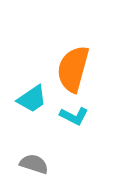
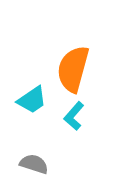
cyan trapezoid: moved 1 px down
cyan L-shape: rotated 104 degrees clockwise
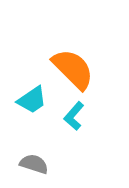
orange semicircle: rotated 120 degrees clockwise
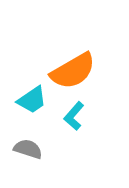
orange semicircle: moved 2 px down; rotated 105 degrees clockwise
gray semicircle: moved 6 px left, 15 px up
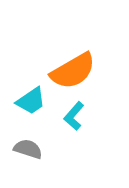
cyan trapezoid: moved 1 px left, 1 px down
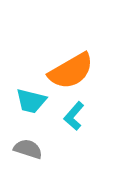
orange semicircle: moved 2 px left
cyan trapezoid: rotated 48 degrees clockwise
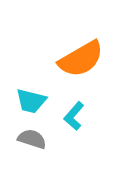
orange semicircle: moved 10 px right, 12 px up
gray semicircle: moved 4 px right, 10 px up
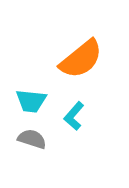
orange semicircle: rotated 9 degrees counterclockwise
cyan trapezoid: rotated 8 degrees counterclockwise
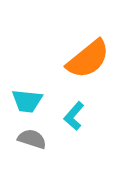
orange semicircle: moved 7 px right
cyan trapezoid: moved 4 px left
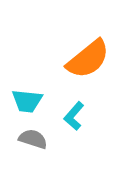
gray semicircle: moved 1 px right
